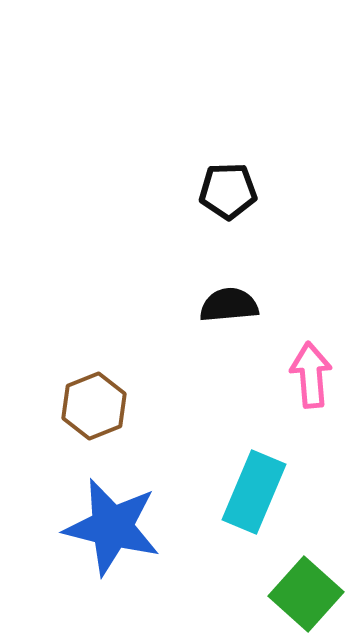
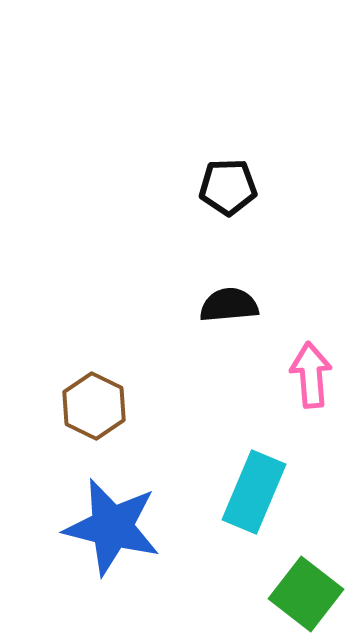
black pentagon: moved 4 px up
brown hexagon: rotated 12 degrees counterclockwise
green square: rotated 4 degrees counterclockwise
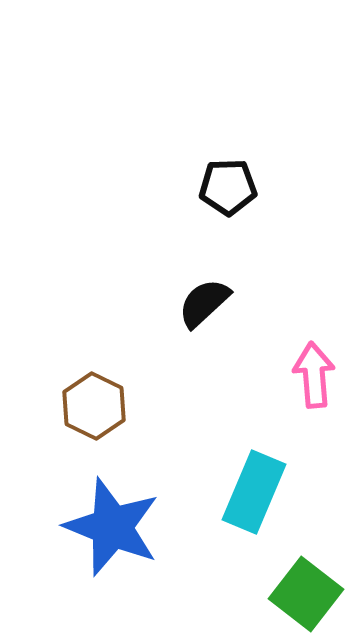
black semicircle: moved 25 px left, 2 px up; rotated 38 degrees counterclockwise
pink arrow: moved 3 px right
blue star: rotated 8 degrees clockwise
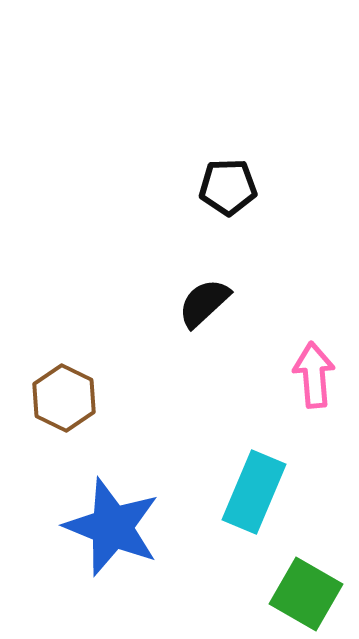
brown hexagon: moved 30 px left, 8 px up
green square: rotated 8 degrees counterclockwise
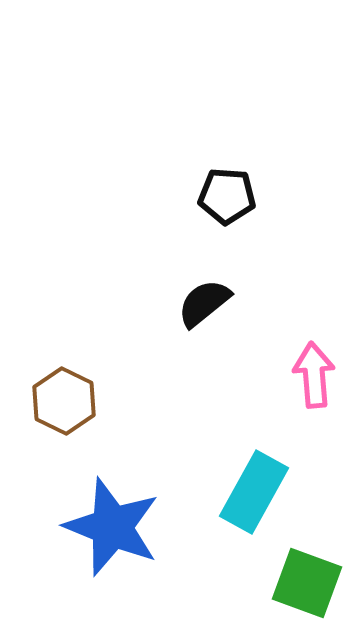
black pentagon: moved 1 px left, 9 px down; rotated 6 degrees clockwise
black semicircle: rotated 4 degrees clockwise
brown hexagon: moved 3 px down
cyan rectangle: rotated 6 degrees clockwise
green square: moved 1 px right, 11 px up; rotated 10 degrees counterclockwise
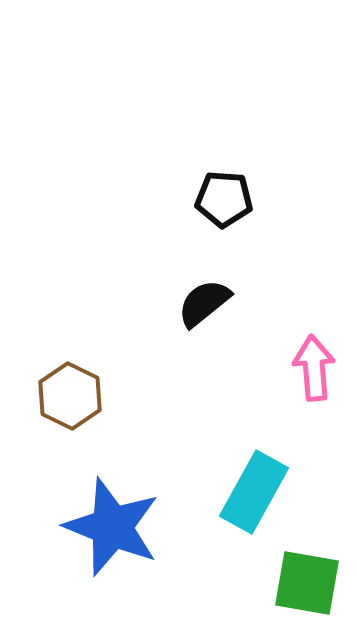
black pentagon: moved 3 px left, 3 px down
pink arrow: moved 7 px up
brown hexagon: moved 6 px right, 5 px up
green square: rotated 10 degrees counterclockwise
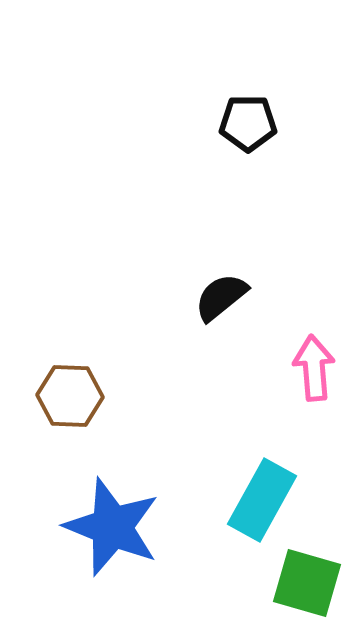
black pentagon: moved 24 px right, 76 px up; rotated 4 degrees counterclockwise
black semicircle: moved 17 px right, 6 px up
brown hexagon: rotated 24 degrees counterclockwise
cyan rectangle: moved 8 px right, 8 px down
green square: rotated 6 degrees clockwise
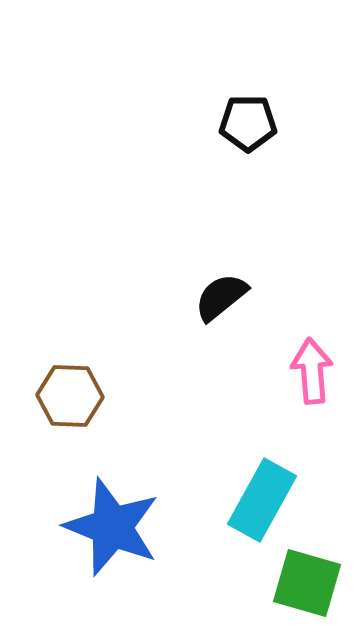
pink arrow: moved 2 px left, 3 px down
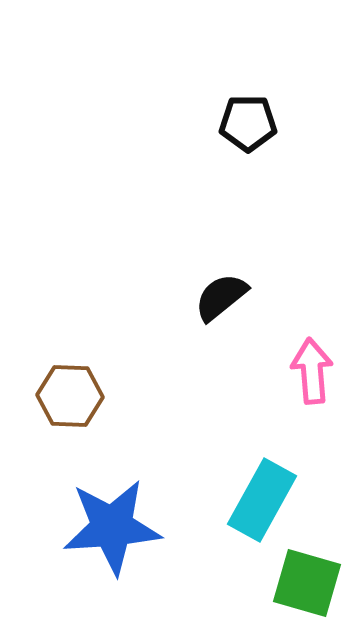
blue star: rotated 26 degrees counterclockwise
